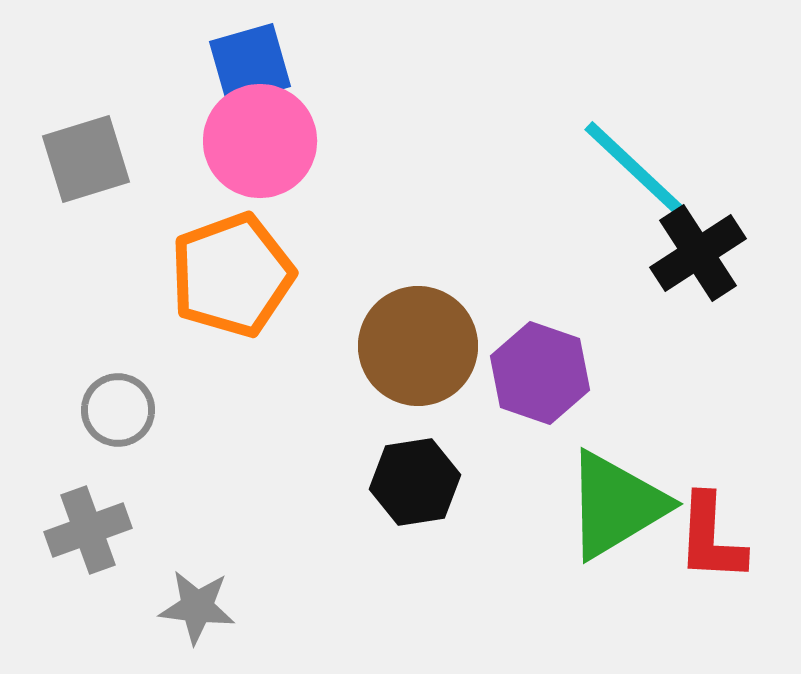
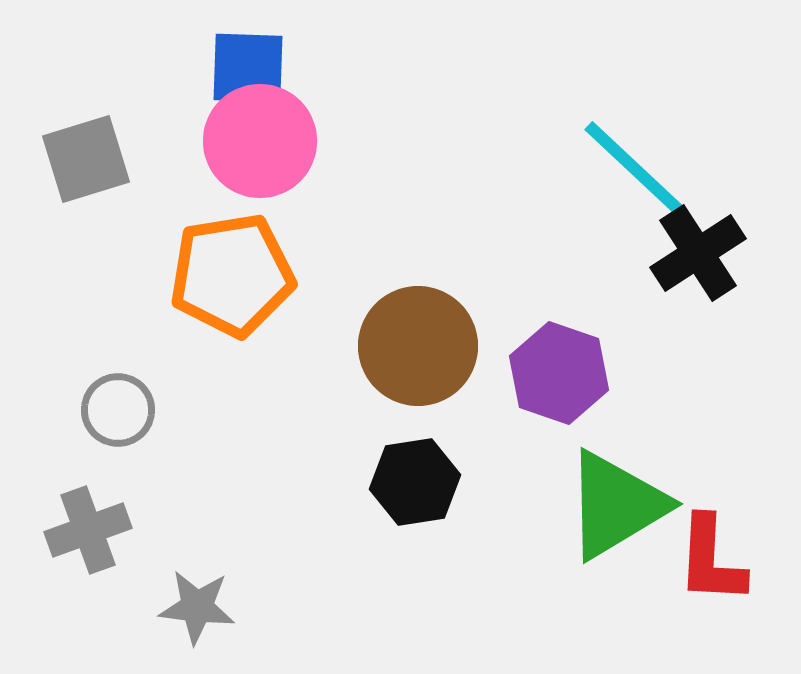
blue square: moved 2 px left, 4 px down; rotated 18 degrees clockwise
orange pentagon: rotated 11 degrees clockwise
purple hexagon: moved 19 px right
red L-shape: moved 22 px down
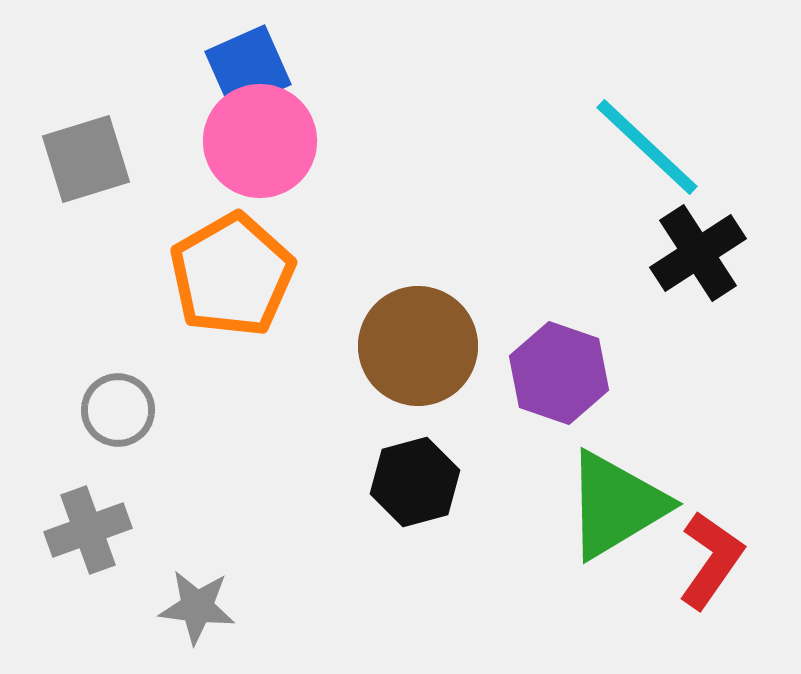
blue square: rotated 26 degrees counterclockwise
cyan line: moved 12 px right, 22 px up
orange pentagon: rotated 21 degrees counterclockwise
black hexagon: rotated 6 degrees counterclockwise
red L-shape: rotated 148 degrees counterclockwise
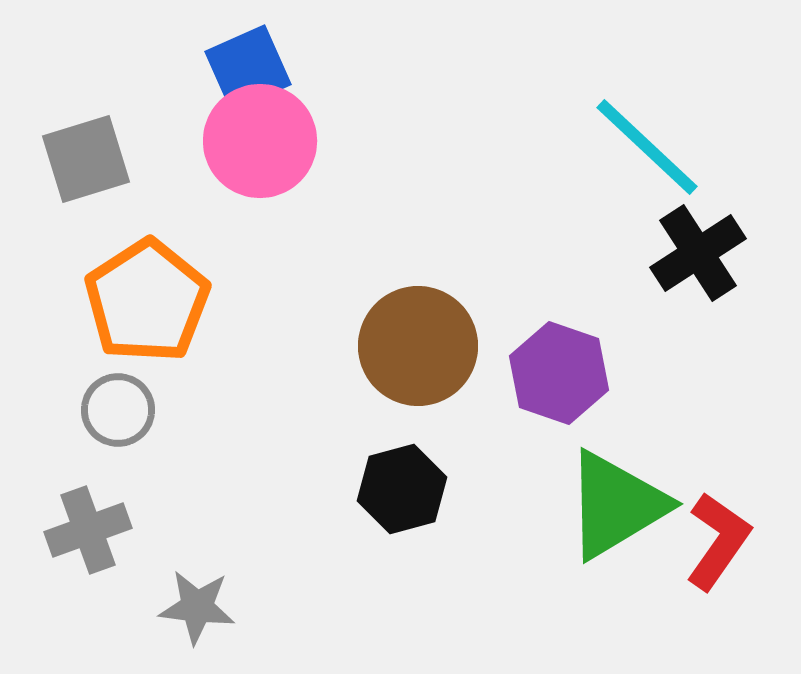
orange pentagon: moved 85 px left, 26 px down; rotated 3 degrees counterclockwise
black hexagon: moved 13 px left, 7 px down
red L-shape: moved 7 px right, 19 px up
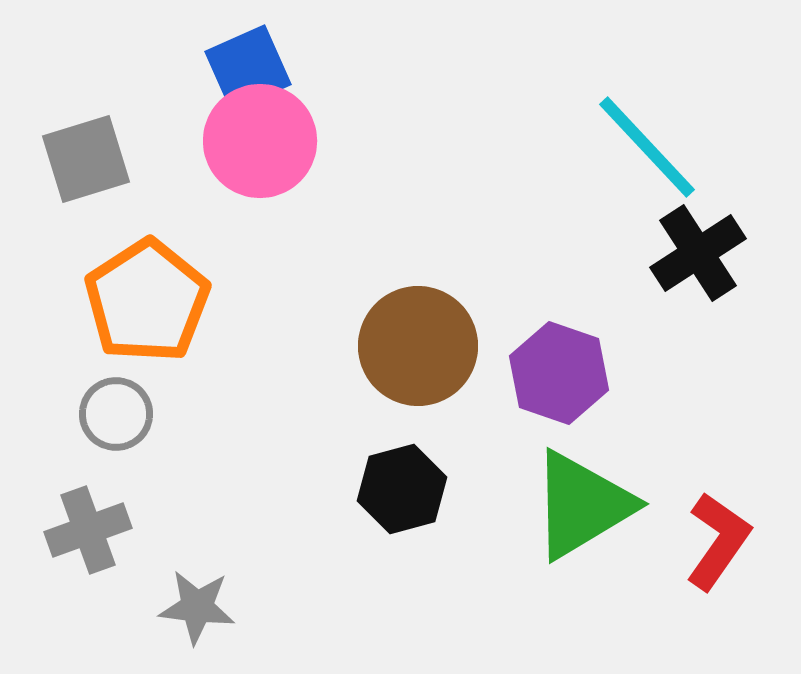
cyan line: rotated 4 degrees clockwise
gray circle: moved 2 px left, 4 px down
green triangle: moved 34 px left
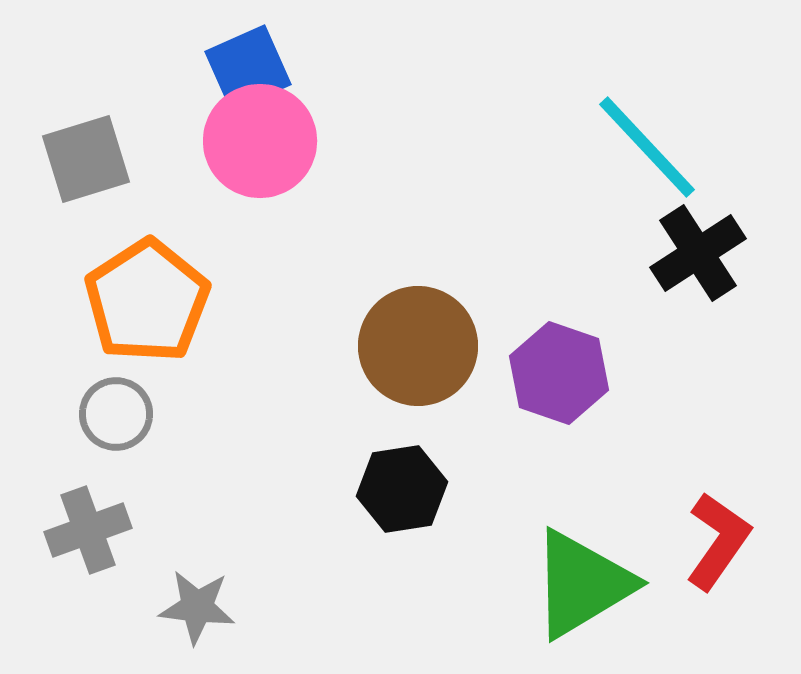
black hexagon: rotated 6 degrees clockwise
green triangle: moved 79 px down
